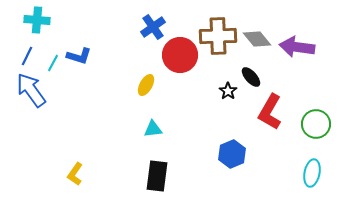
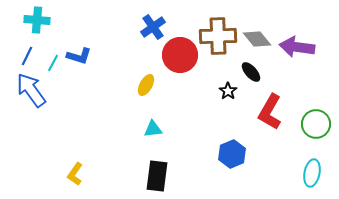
black ellipse: moved 5 px up
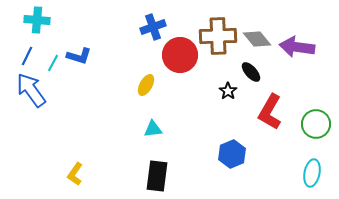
blue cross: rotated 15 degrees clockwise
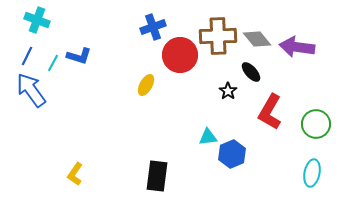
cyan cross: rotated 15 degrees clockwise
cyan triangle: moved 55 px right, 8 px down
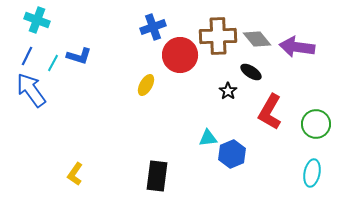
black ellipse: rotated 15 degrees counterclockwise
cyan triangle: moved 1 px down
